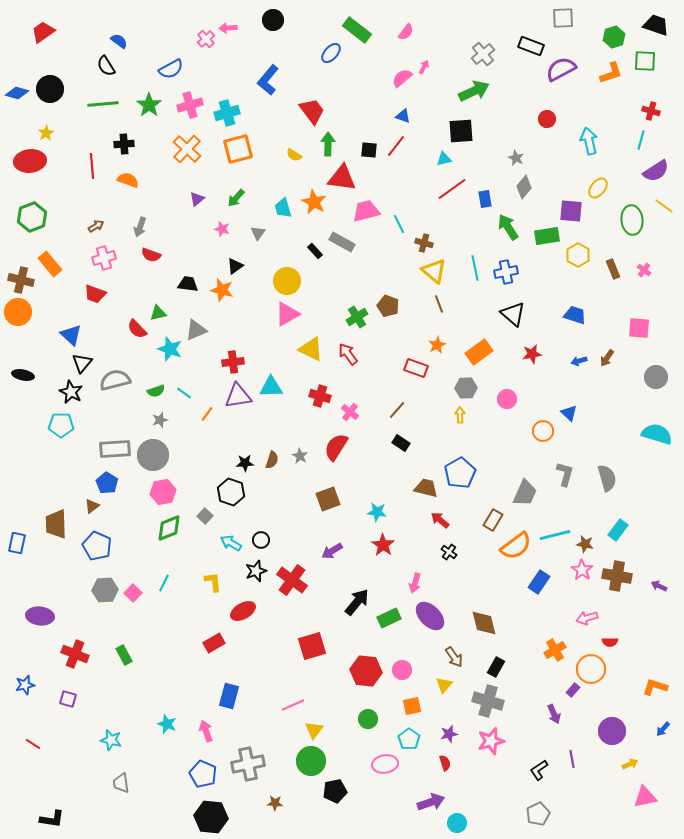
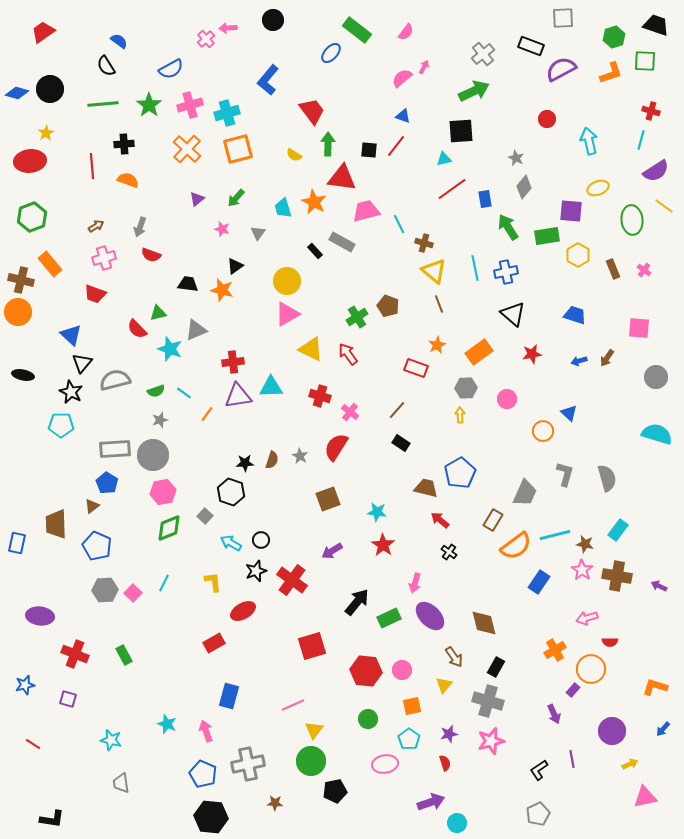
yellow ellipse at (598, 188): rotated 30 degrees clockwise
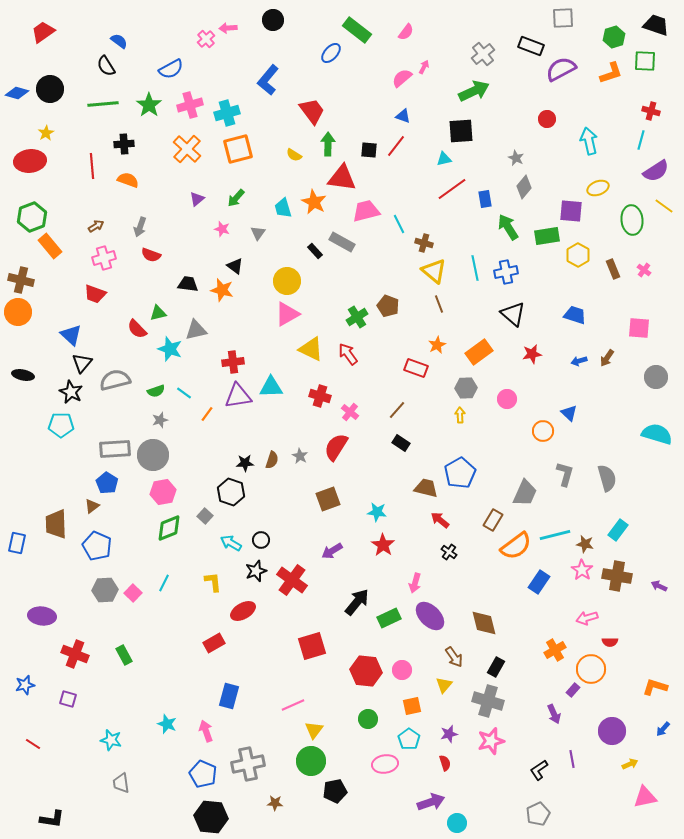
orange rectangle at (50, 264): moved 18 px up
black triangle at (235, 266): rotated 48 degrees counterclockwise
gray triangle at (196, 330): rotated 10 degrees clockwise
purple ellipse at (40, 616): moved 2 px right
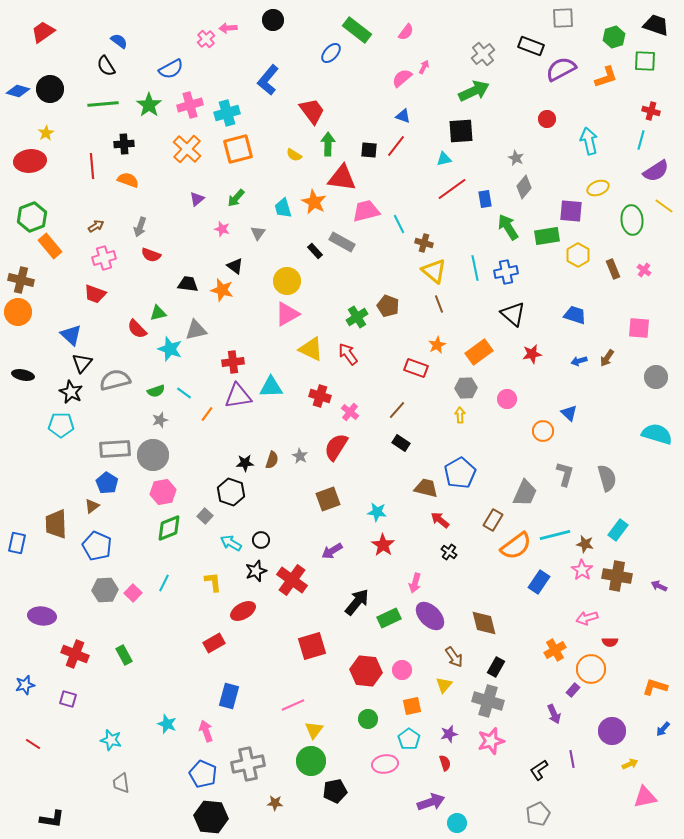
orange L-shape at (611, 73): moved 5 px left, 4 px down
blue diamond at (17, 93): moved 1 px right, 2 px up
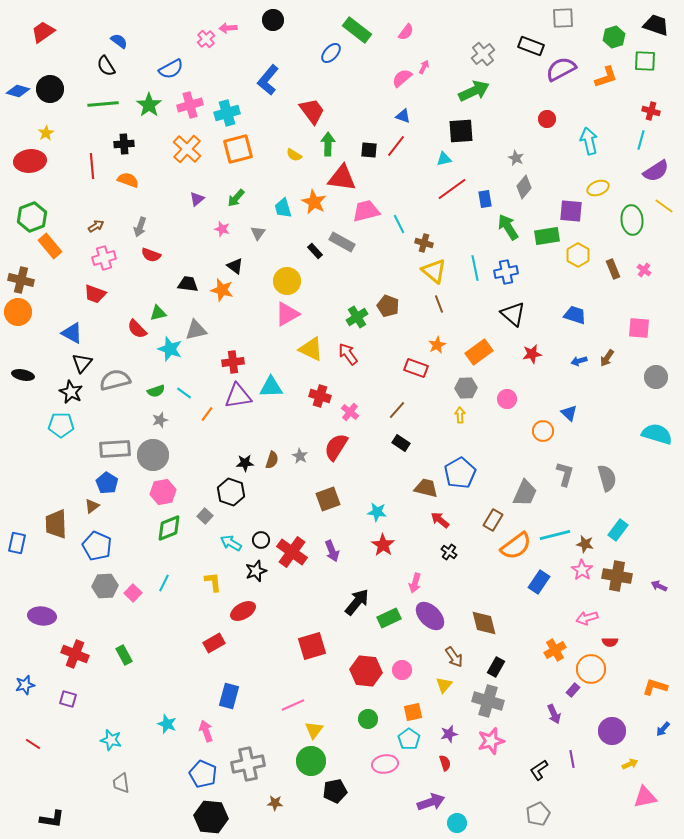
blue triangle at (71, 335): moved 1 px right, 2 px up; rotated 15 degrees counterclockwise
purple arrow at (332, 551): rotated 80 degrees counterclockwise
red cross at (292, 580): moved 28 px up
gray hexagon at (105, 590): moved 4 px up
orange square at (412, 706): moved 1 px right, 6 px down
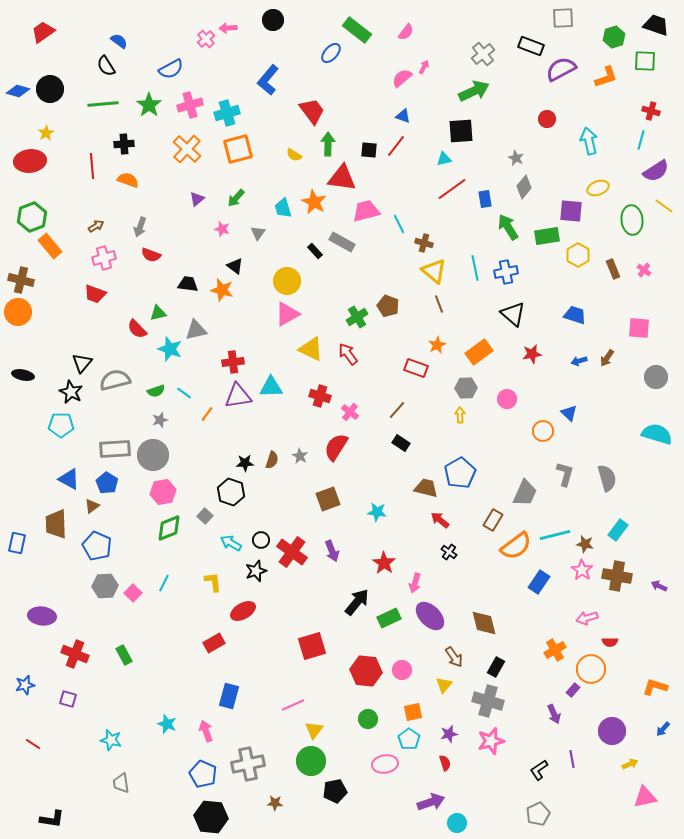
blue triangle at (72, 333): moved 3 px left, 146 px down
red star at (383, 545): moved 1 px right, 18 px down
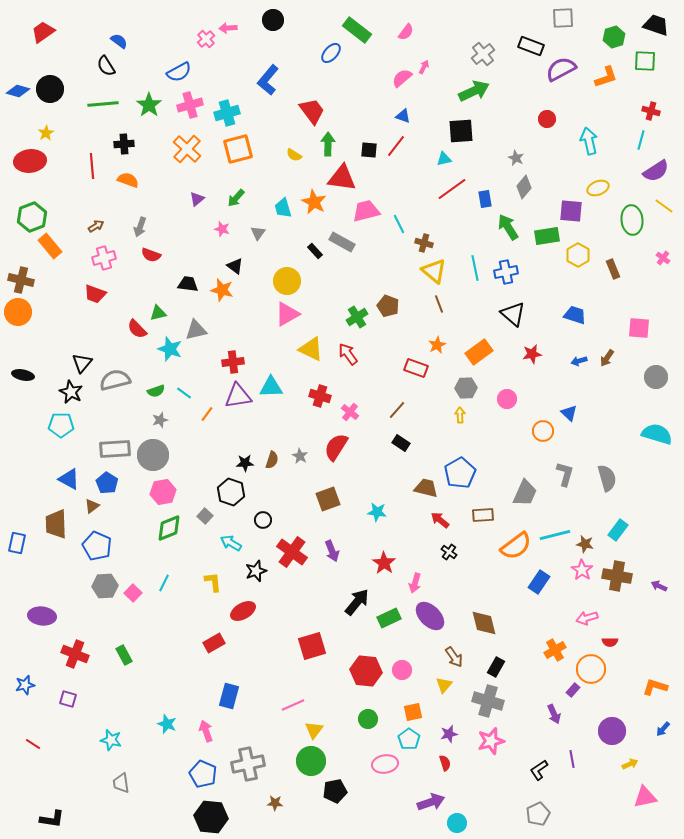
blue semicircle at (171, 69): moved 8 px right, 3 px down
pink cross at (644, 270): moved 19 px right, 12 px up
brown rectangle at (493, 520): moved 10 px left, 5 px up; rotated 55 degrees clockwise
black circle at (261, 540): moved 2 px right, 20 px up
